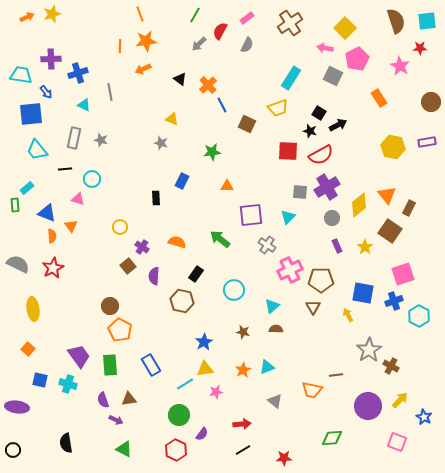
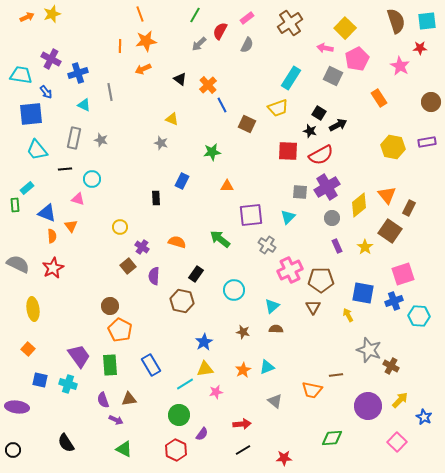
purple cross at (51, 59): rotated 30 degrees clockwise
cyan hexagon at (419, 316): rotated 25 degrees counterclockwise
gray star at (369, 350): rotated 20 degrees counterclockwise
pink square at (397, 442): rotated 24 degrees clockwise
black semicircle at (66, 443): rotated 24 degrees counterclockwise
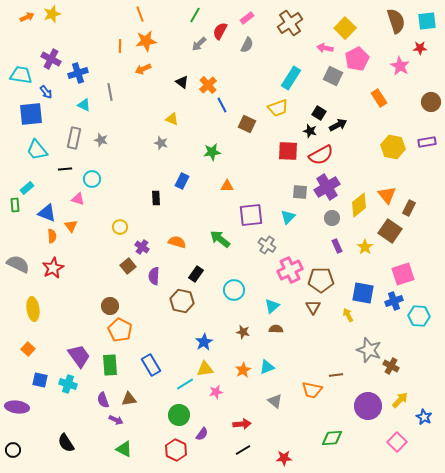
black triangle at (180, 79): moved 2 px right, 3 px down
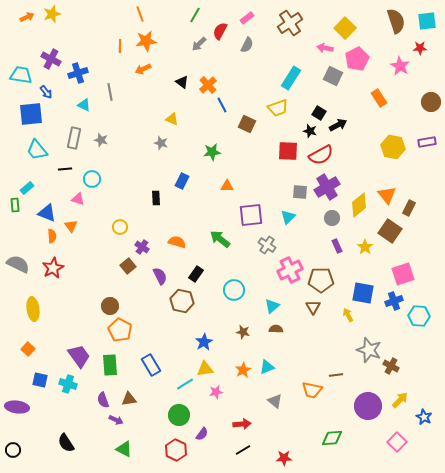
purple semicircle at (154, 276): moved 6 px right; rotated 150 degrees clockwise
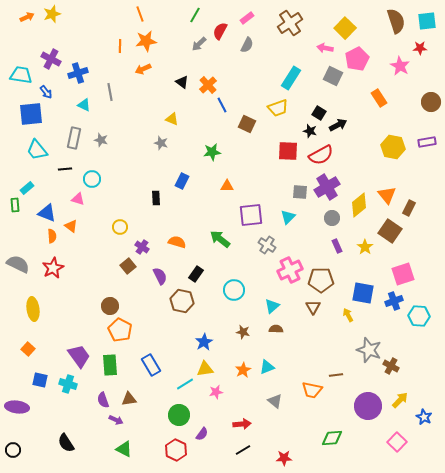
orange triangle at (71, 226): rotated 16 degrees counterclockwise
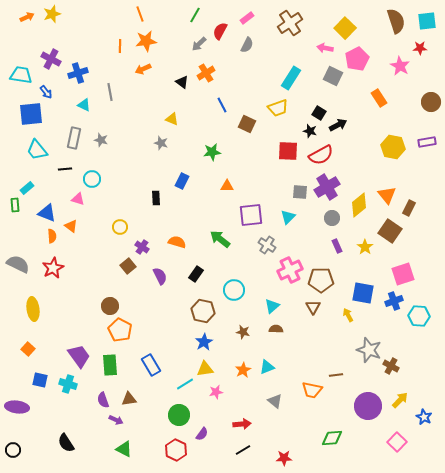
orange cross at (208, 85): moved 2 px left, 12 px up; rotated 12 degrees clockwise
brown hexagon at (182, 301): moved 21 px right, 10 px down
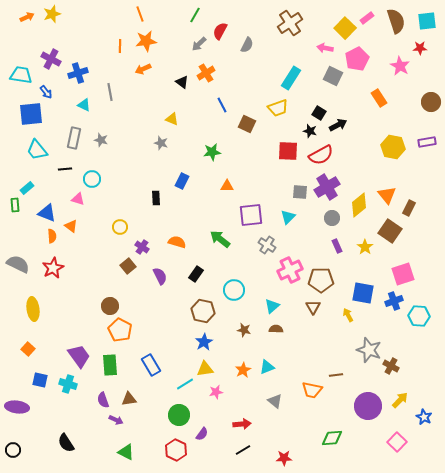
pink rectangle at (247, 18): moved 120 px right
brown star at (243, 332): moved 1 px right, 2 px up
green triangle at (124, 449): moved 2 px right, 3 px down
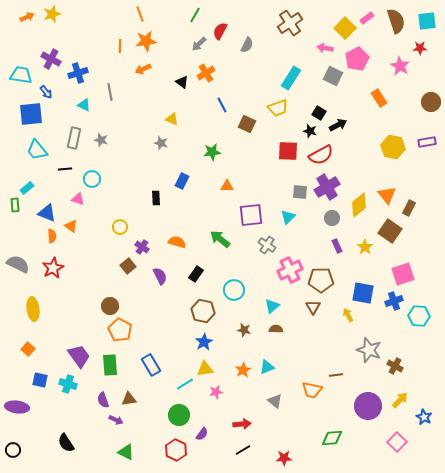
brown cross at (391, 366): moved 4 px right
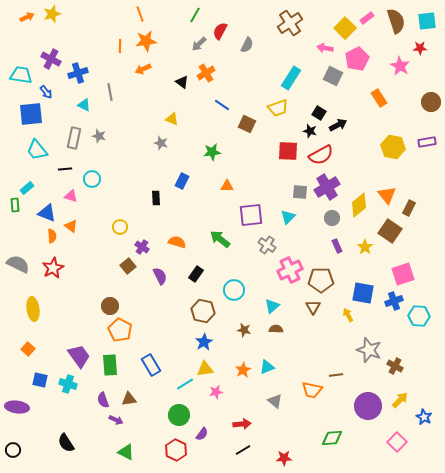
blue line at (222, 105): rotated 28 degrees counterclockwise
gray star at (101, 140): moved 2 px left, 4 px up
pink triangle at (78, 199): moved 7 px left, 3 px up
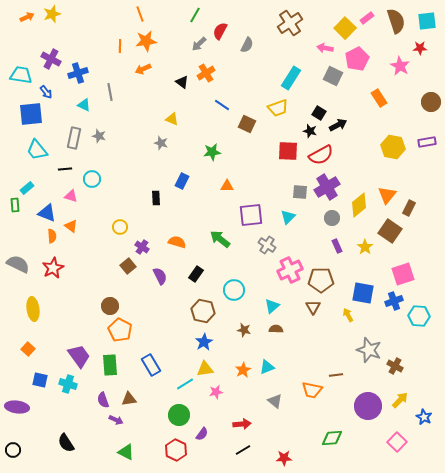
orange triangle at (387, 195): rotated 18 degrees clockwise
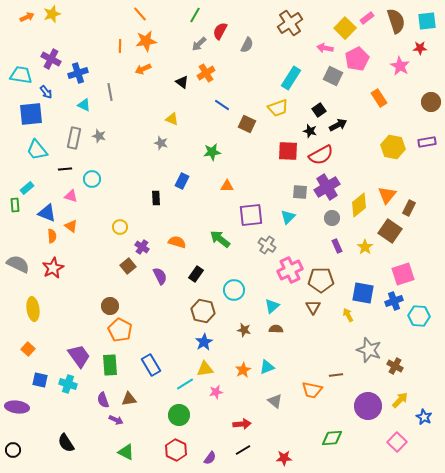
orange line at (140, 14): rotated 21 degrees counterclockwise
black square at (319, 113): moved 3 px up; rotated 24 degrees clockwise
purple semicircle at (202, 434): moved 8 px right, 24 px down
